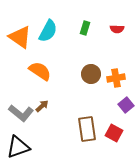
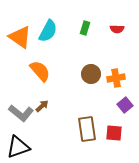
orange semicircle: rotated 15 degrees clockwise
purple square: moved 1 px left
red square: rotated 24 degrees counterclockwise
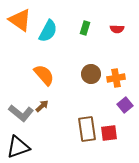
orange triangle: moved 17 px up
orange semicircle: moved 4 px right, 4 px down
red square: moved 5 px left; rotated 12 degrees counterclockwise
